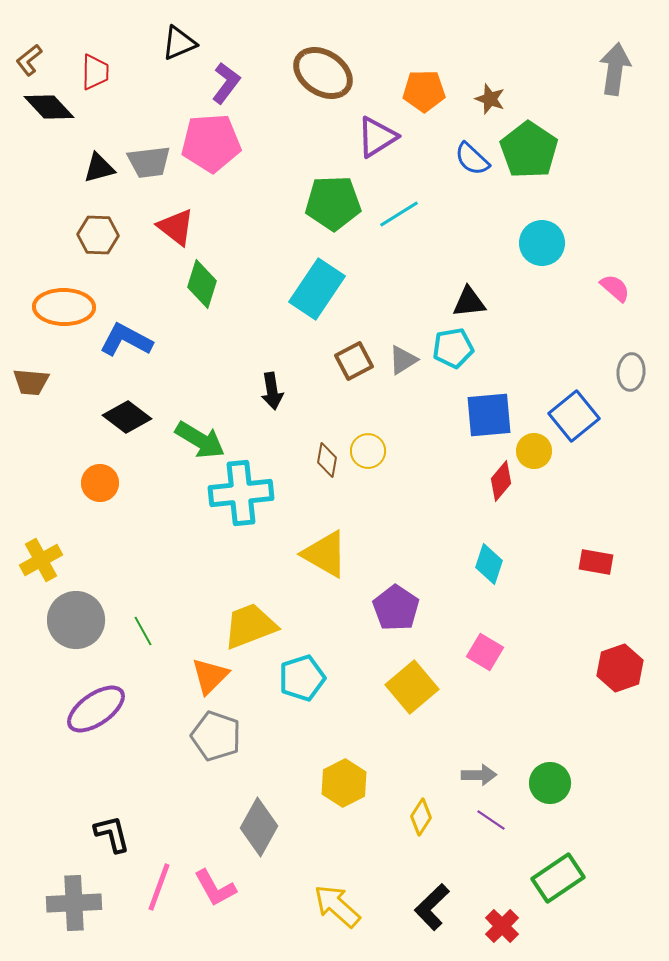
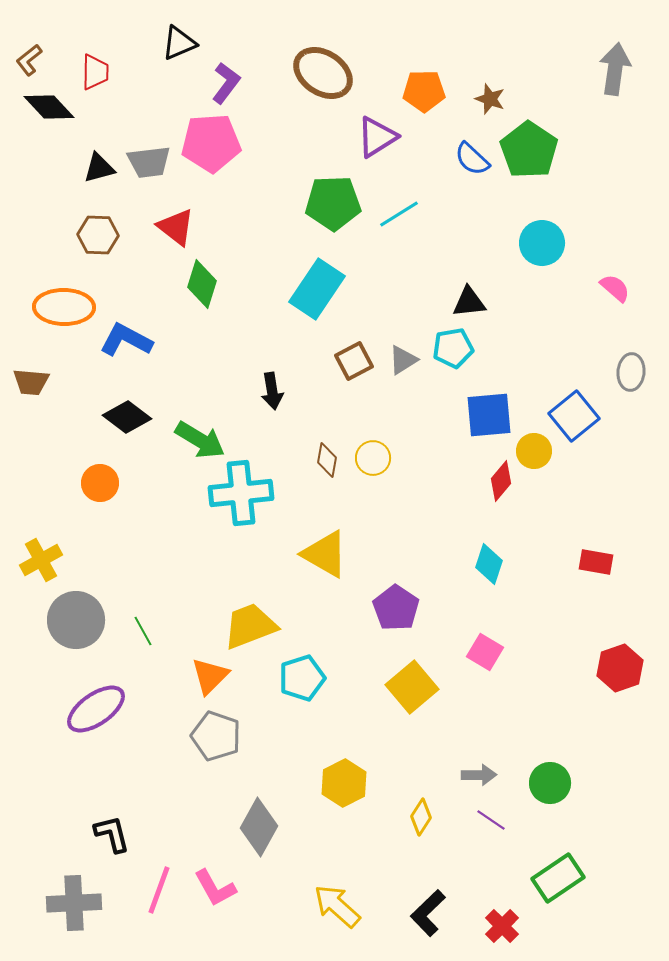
yellow circle at (368, 451): moved 5 px right, 7 px down
pink line at (159, 887): moved 3 px down
black L-shape at (432, 907): moved 4 px left, 6 px down
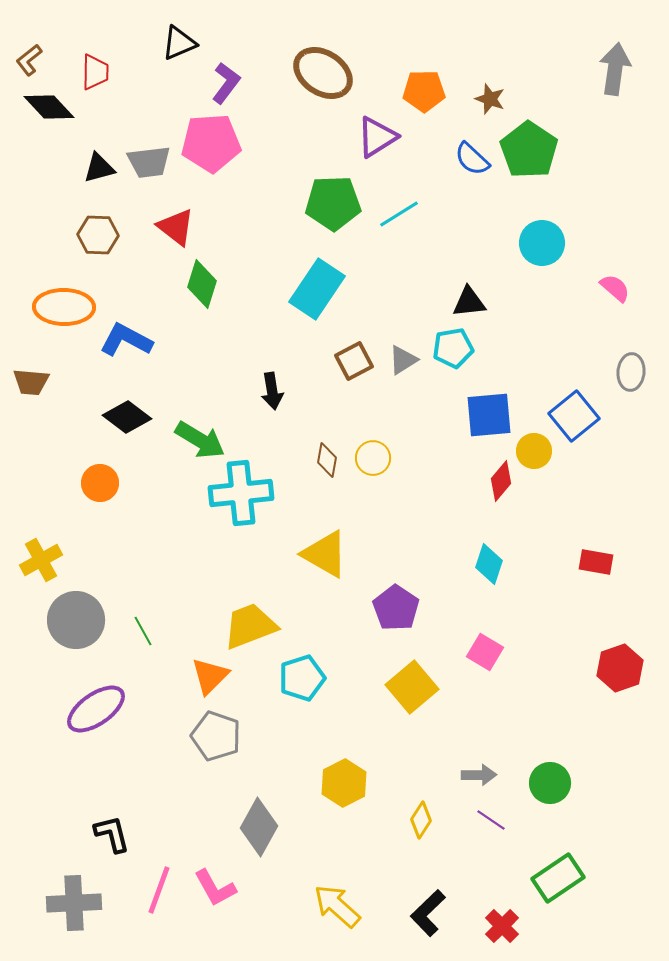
yellow diamond at (421, 817): moved 3 px down
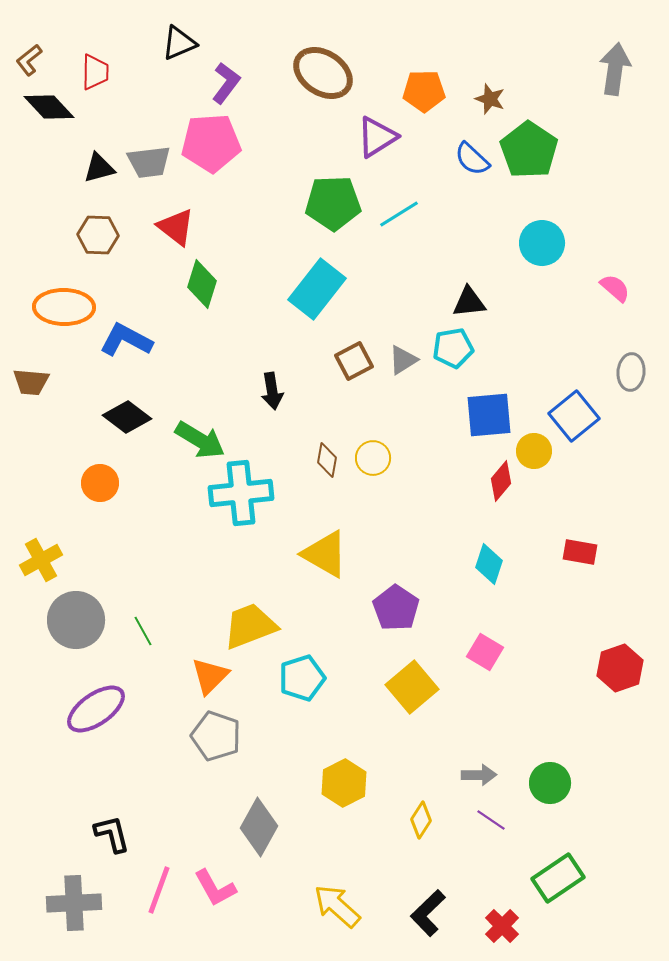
cyan rectangle at (317, 289): rotated 4 degrees clockwise
red rectangle at (596, 562): moved 16 px left, 10 px up
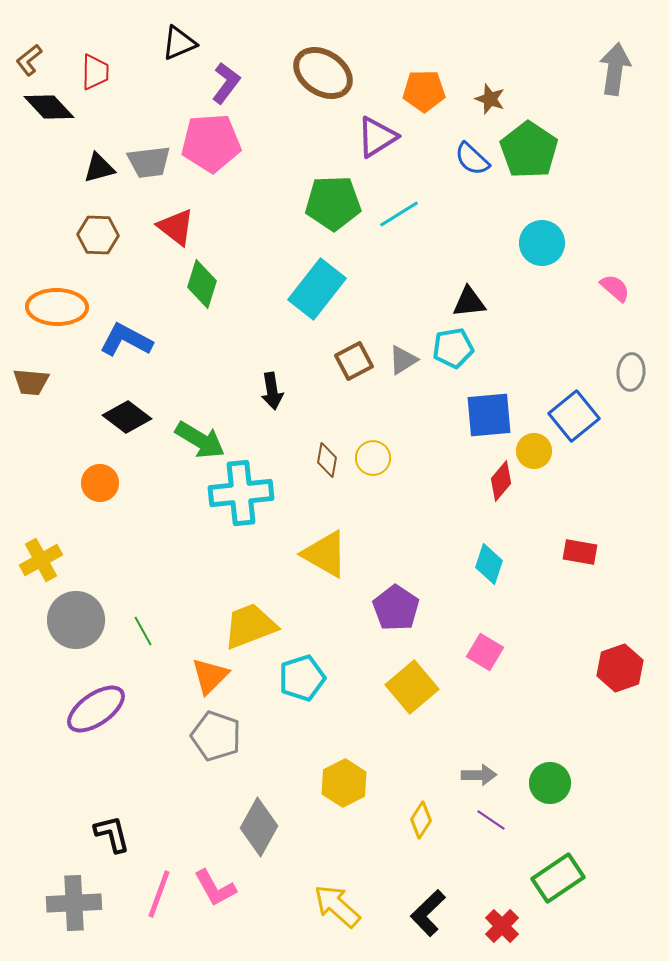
orange ellipse at (64, 307): moved 7 px left
pink line at (159, 890): moved 4 px down
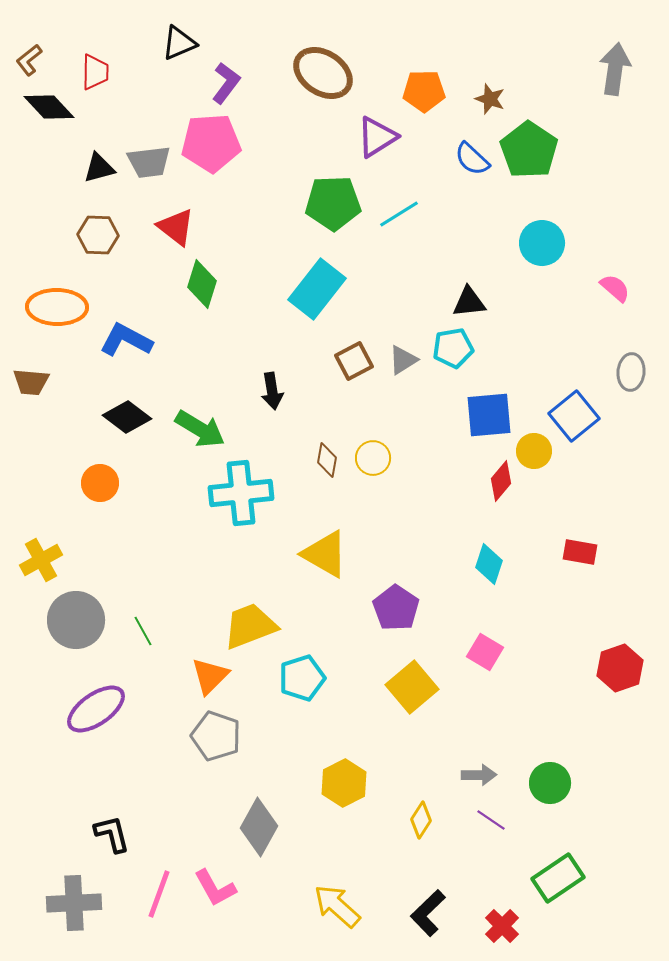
green arrow at (200, 440): moved 11 px up
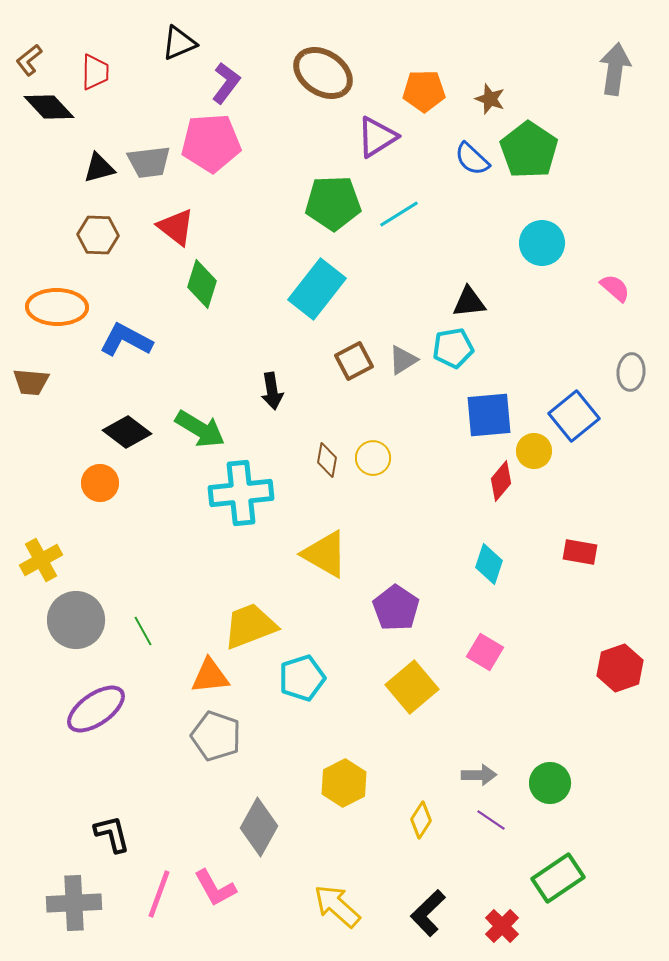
black diamond at (127, 417): moved 15 px down
orange triangle at (210, 676): rotated 39 degrees clockwise
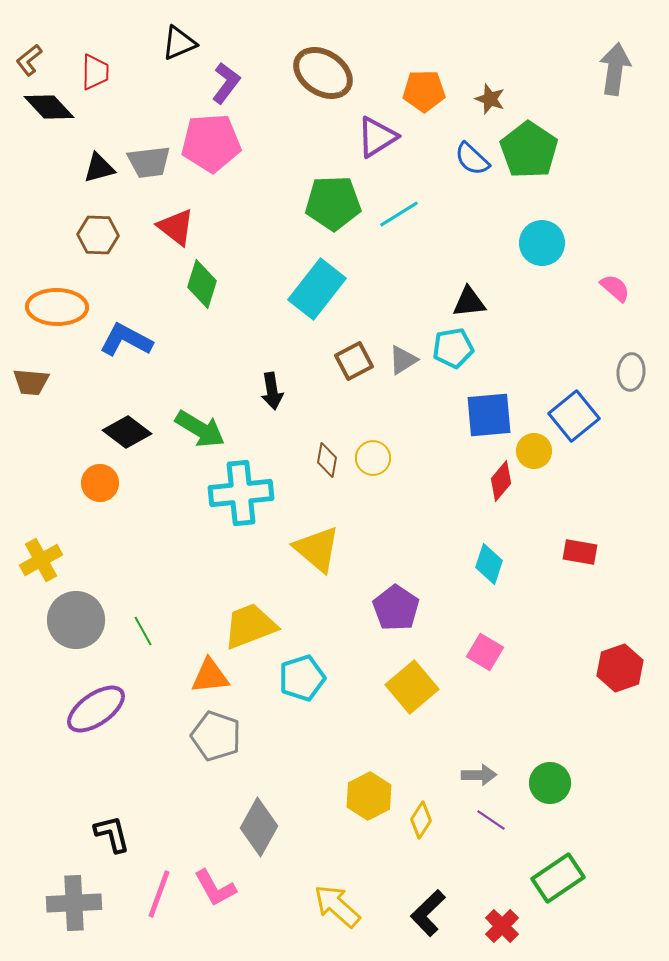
yellow triangle at (325, 554): moved 8 px left, 5 px up; rotated 10 degrees clockwise
yellow hexagon at (344, 783): moved 25 px right, 13 px down
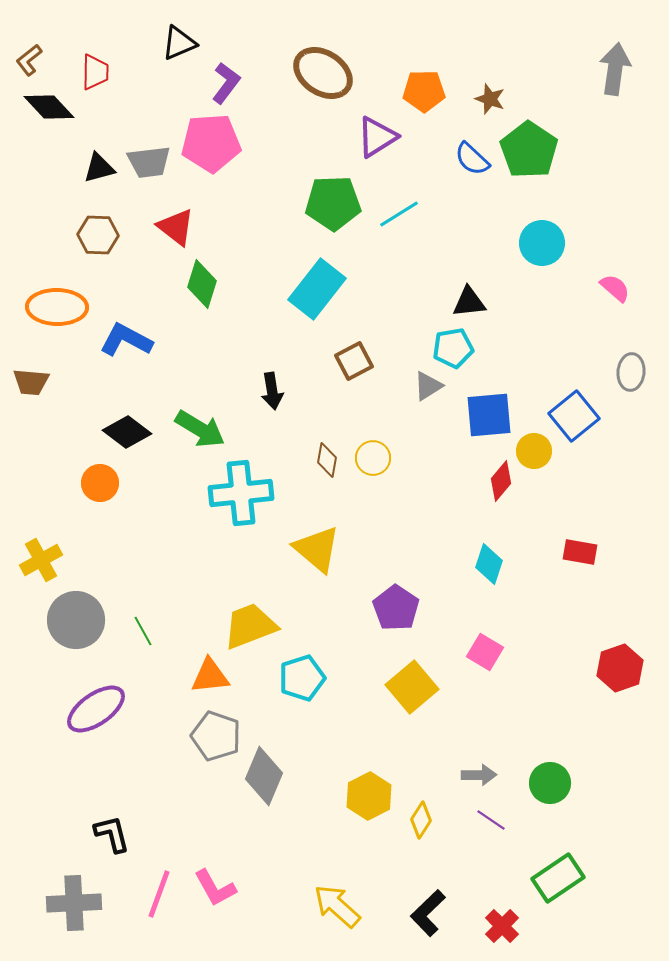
gray triangle at (403, 360): moved 25 px right, 26 px down
gray diamond at (259, 827): moved 5 px right, 51 px up; rotated 6 degrees counterclockwise
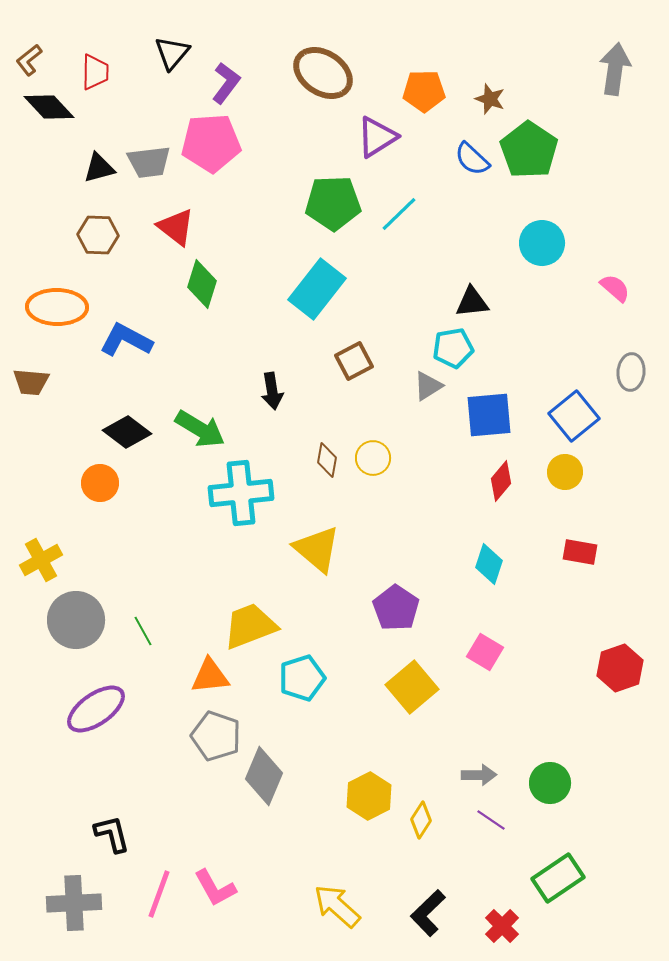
black triangle at (179, 43): moved 7 px left, 10 px down; rotated 27 degrees counterclockwise
cyan line at (399, 214): rotated 12 degrees counterclockwise
black triangle at (469, 302): moved 3 px right
yellow circle at (534, 451): moved 31 px right, 21 px down
